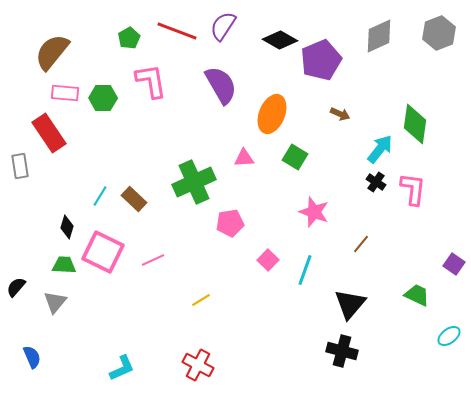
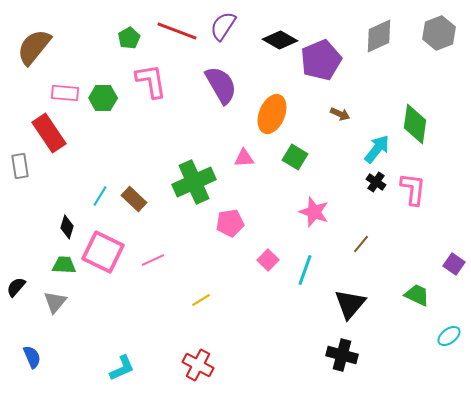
brown semicircle at (52, 52): moved 18 px left, 5 px up
cyan arrow at (380, 149): moved 3 px left
black cross at (342, 351): moved 4 px down
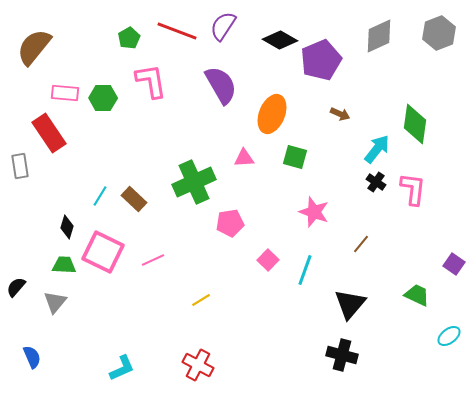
green square at (295, 157): rotated 15 degrees counterclockwise
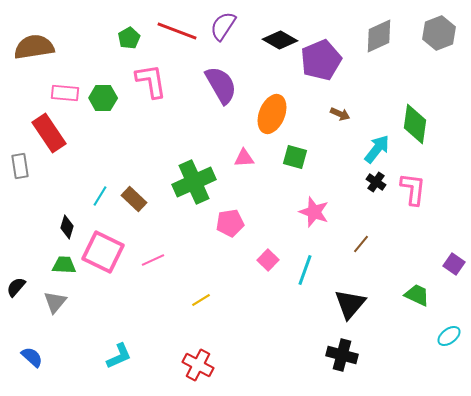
brown semicircle at (34, 47): rotated 42 degrees clockwise
blue semicircle at (32, 357): rotated 25 degrees counterclockwise
cyan L-shape at (122, 368): moved 3 px left, 12 px up
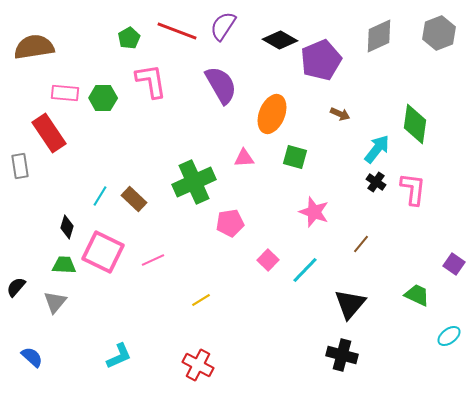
cyan line at (305, 270): rotated 24 degrees clockwise
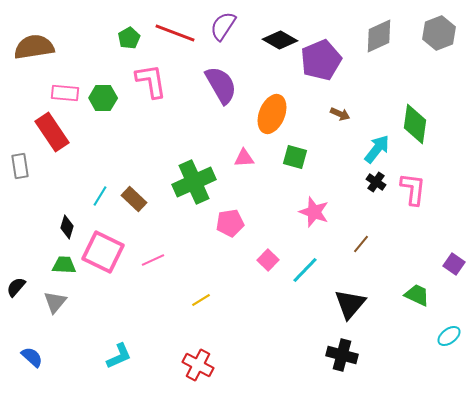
red line at (177, 31): moved 2 px left, 2 px down
red rectangle at (49, 133): moved 3 px right, 1 px up
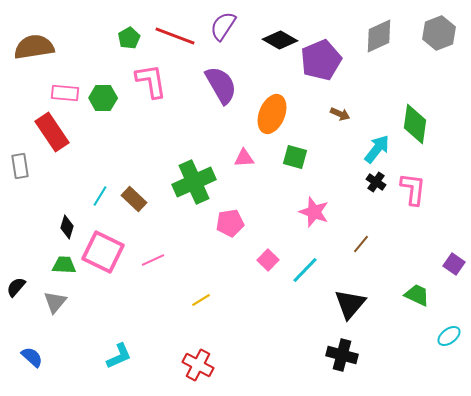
red line at (175, 33): moved 3 px down
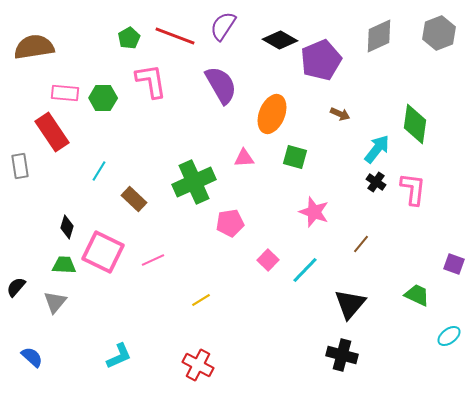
cyan line at (100, 196): moved 1 px left, 25 px up
purple square at (454, 264): rotated 15 degrees counterclockwise
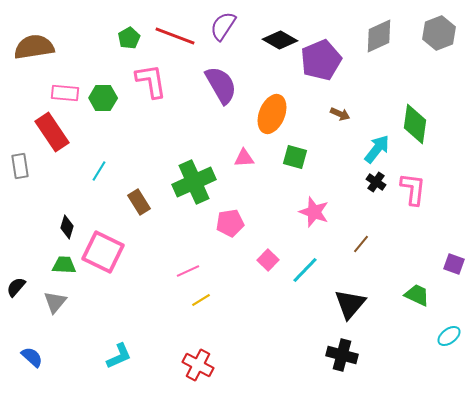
brown rectangle at (134, 199): moved 5 px right, 3 px down; rotated 15 degrees clockwise
pink line at (153, 260): moved 35 px right, 11 px down
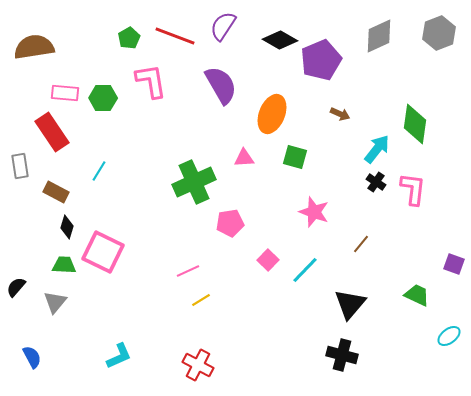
brown rectangle at (139, 202): moved 83 px left, 10 px up; rotated 30 degrees counterclockwise
blue semicircle at (32, 357): rotated 20 degrees clockwise
